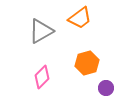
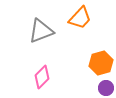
orange trapezoid: rotated 10 degrees counterclockwise
gray triangle: rotated 8 degrees clockwise
orange hexagon: moved 14 px right
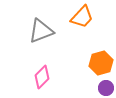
orange trapezoid: moved 2 px right, 1 px up
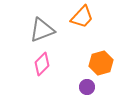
gray triangle: moved 1 px right, 1 px up
pink diamond: moved 13 px up
purple circle: moved 19 px left, 1 px up
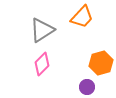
gray triangle: rotated 12 degrees counterclockwise
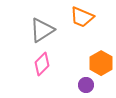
orange trapezoid: rotated 70 degrees clockwise
orange hexagon: rotated 15 degrees counterclockwise
purple circle: moved 1 px left, 2 px up
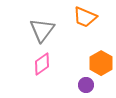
orange trapezoid: moved 3 px right
gray triangle: rotated 20 degrees counterclockwise
pink diamond: rotated 10 degrees clockwise
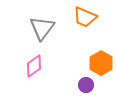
gray triangle: moved 2 px up
pink diamond: moved 8 px left, 2 px down
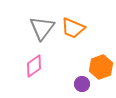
orange trapezoid: moved 12 px left, 11 px down
orange hexagon: moved 4 px down; rotated 10 degrees clockwise
purple circle: moved 4 px left, 1 px up
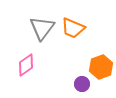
pink diamond: moved 8 px left, 1 px up
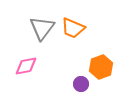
pink diamond: moved 1 px down; rotated 25 degrees clockwise
purple circle: moved 1 px left
